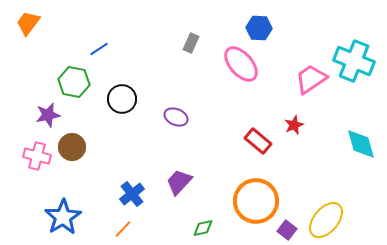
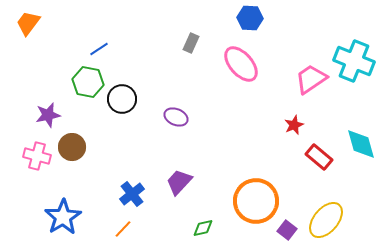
blue hexagon: moved 9 px left, 10 px up
green hexagon: moved 14 px right
red rectangle: moved 61 px right, 16 px down
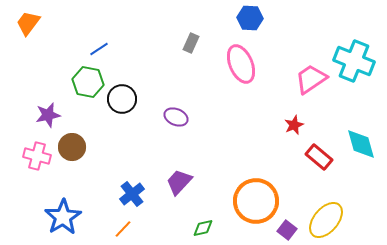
pink ellipse: rotated 18 degrees clockwise
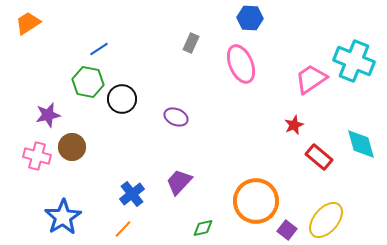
orange trapezoid: rotated 20 degrees clockwise
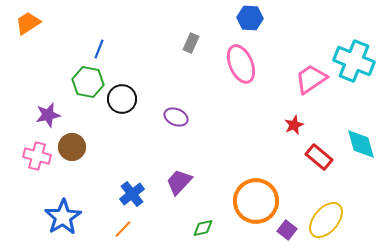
blue line: rotated 36 degrees counterclockwise
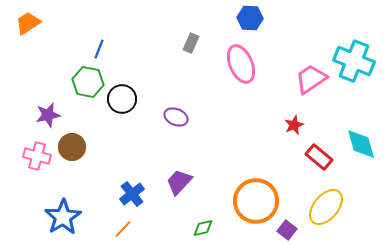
yellow ellipse: moved 13 px up
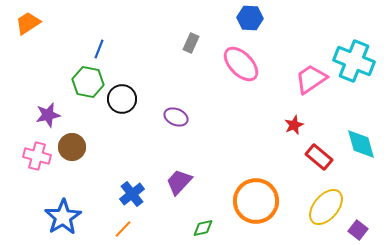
pink ellipse: rotated 21 degrees counterclockwise
purple square: moved 71 px right
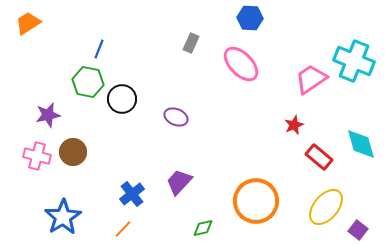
brown circle: moved 1 px right, 5 px down
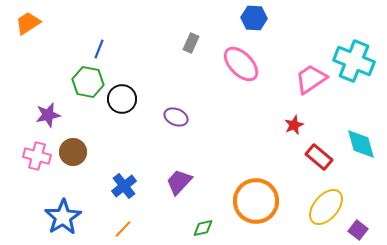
blue hexagon: moved 4 px right
blue cross: moved 8 px left, 8 px up
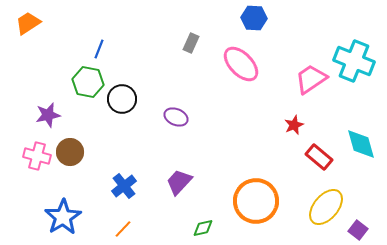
brown circle: moved 3 px left
